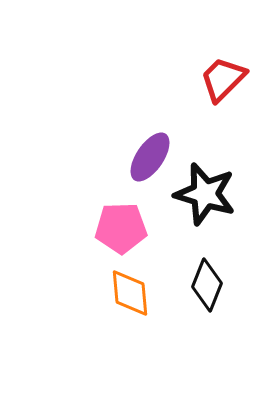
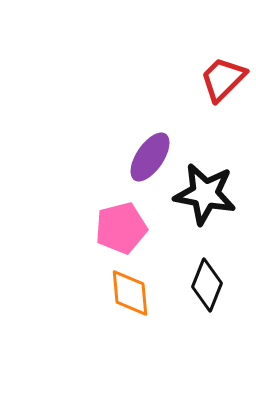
black star: rotated 6 degrees counterclockwise
pink pentagon: rotated 12 degrees counterclockwise
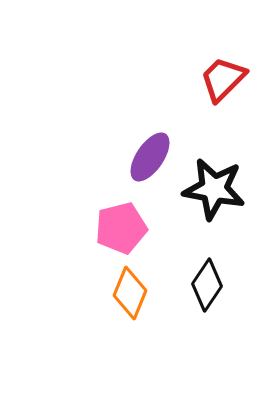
black star: moved 9 px right, 5 px up
black diamond: rotated 12 degrees clockwise
orange diamond: rotated 27 degrees clockwise
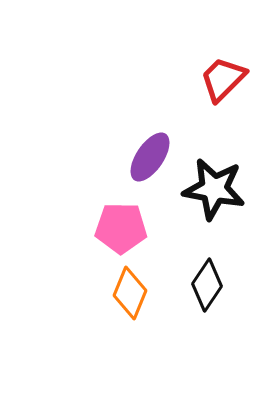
pink pentagon: rotated 15 degrees clockwise
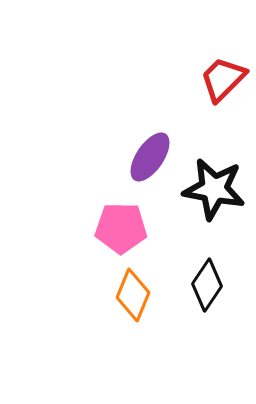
orange diamond: moved 3 px right, 2 px down
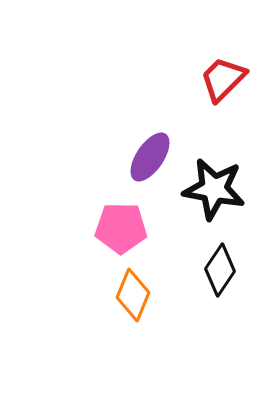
black diamond: moved 13 px right, 15 px up
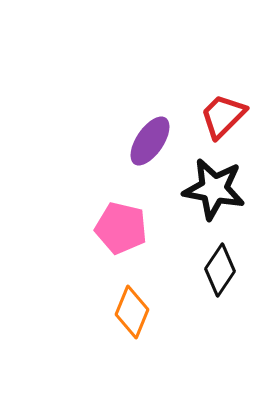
red trapezoid: moved 37 px down
purple ellipse: moved 16 px up
pink pentagon: rotated 12 degrees clockwise
orange diamond: moved 1 px left, 17 px down
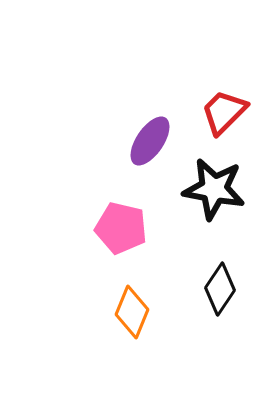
red trapezoid: moved 1 px right, 4 px up
black diamond: moved 19 px down
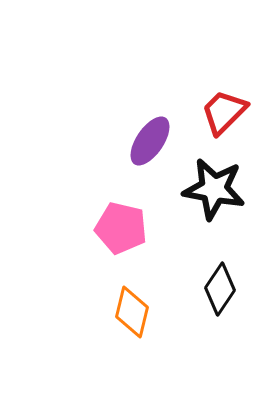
orange diamond: rotated 9 degrees counterclockwise
